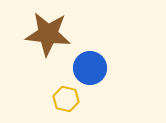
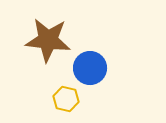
brown star: moved 6 px down
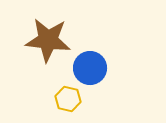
yellow hexagon: moved 2 px right
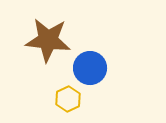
yellow hexagon: rotated 20 degrees clockwise
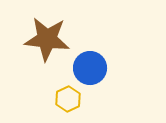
brown star: moved 1 px left, 1 px up
